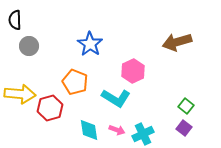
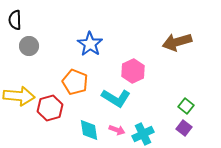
yellow arrow: moved 1 px left, 2 px down
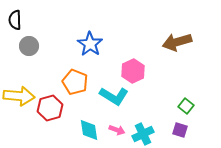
cyan L-shape: moved 2 px left, 2 px up
purple square: moved 4 px left, 2 px down; rotated 21 degrees counterclockwise
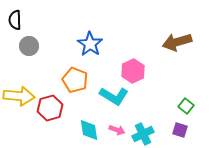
orange pentagon: moved 2 px up
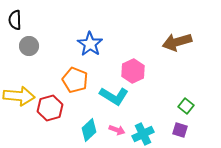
cyan diamond: rotated 55 degrees clockwise
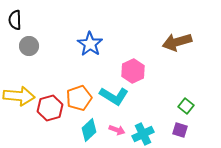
orange pentagon: moved 4 px right, 18 px down; rotated 30 degrees clockwise
